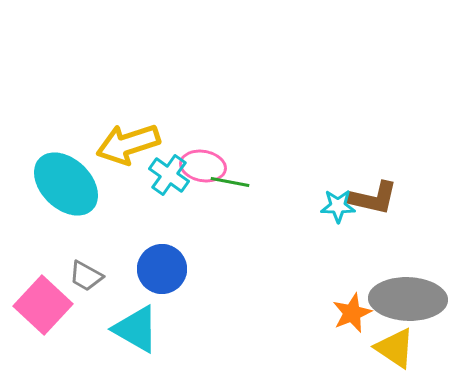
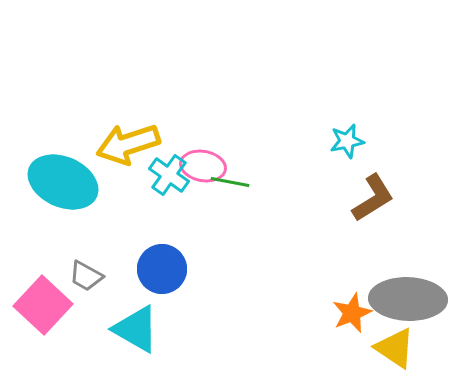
cyan ellipse: moved 3 px left, 2 px up; rotated 20 degrees counterclockwise
brown L-shape: rotated 45 degrees counterclockwise
cyan star: moved 9 px right, 65 px up; rotated 12 degrees counterclockwise
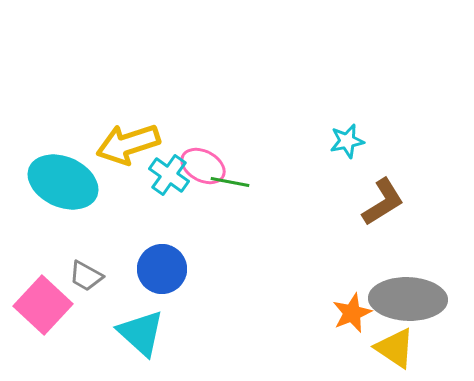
pink ellipse: rotated 18 degrees clockwise
brown L-shape: moved 10 px right, 4 px down
cyan triangle: moved 5 px right, 4 px down; rotated 12 degrees clockwise
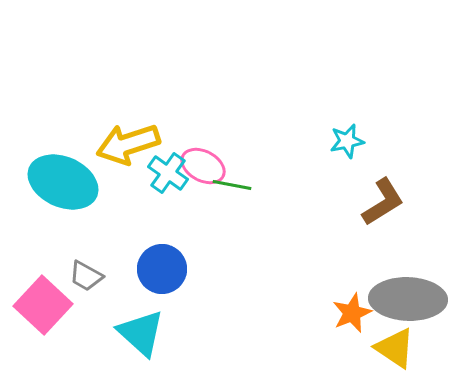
cyan cross: moved 1 px left, 2 px up
green line: moved 2 px right, 3 px down
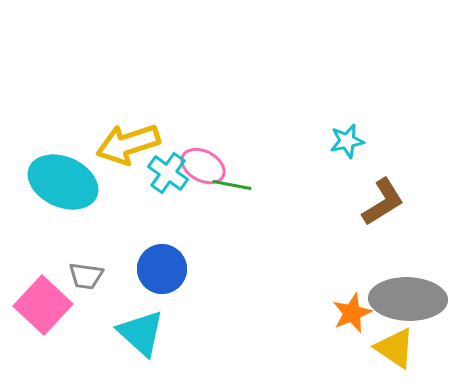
gray trapezoid: rotated 21 degrees counterclockwise
